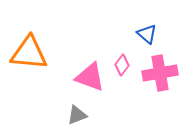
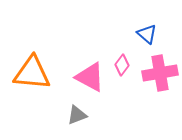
orange triangle: moved 3 px right, 20 px down
pink triangle: rotated 8 degrees clockwise
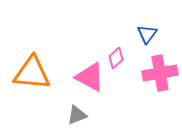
blue triangle: rotated 25 degrees clockwise
pink diamond: moved 6 px left, 7 px up; rotated 10 degrees clockwise
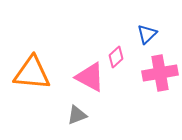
blue triangle: rotated 10 degrees clockwise
pink diamond: moved 1 px up
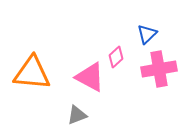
pink cross: moved 1 px left, 4 px up
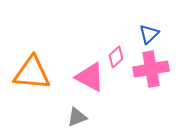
blue triangle: moved 2 px right
pink cross: moved 8 px left
gray triangle: moved 2 px down
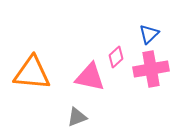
pink triangle: rotated 16 degrees counterclockwise
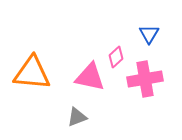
blue triangle: rotated 15 degrees counterclockwise
pink cross: moved 6 px left, 10 px down
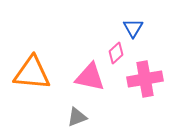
blue triangle: moved 16 px left, 6 px up
pink diamond: moved 4 px up
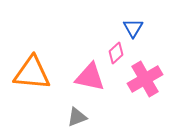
pink cross: rotated 20 degrees counterclockwise
